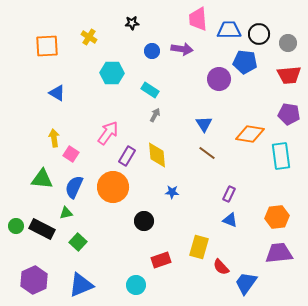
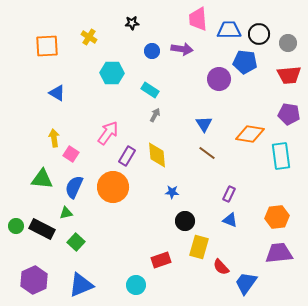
black circle at (144, 221): moved 41 px right
green square at (78, 242): moved 2 px left
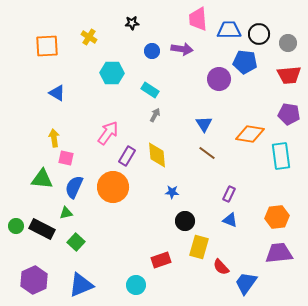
pink square at (71, 154): moved 5 px left, 4 px down; rotated 21 degrees counterclockwise
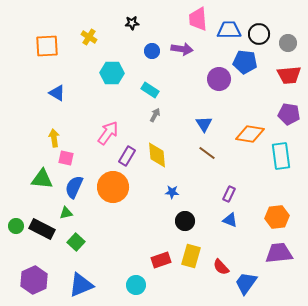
yellow rectangle at (199, 247): moved 8 px left, 9 px down
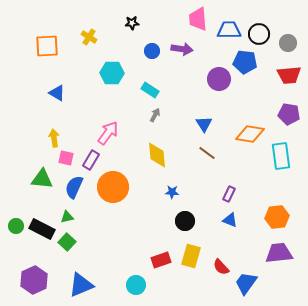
purple rectangle at (127, 156): moved 36 px left, 4 px down
green triangle at (66, 213): moved 1 px right, 4 px down
green square at (76, 242): moved 9 px left
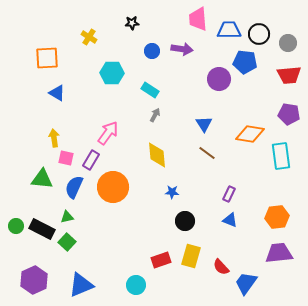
orange square at (47, 46): moved 12 px down
